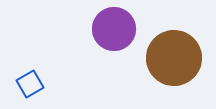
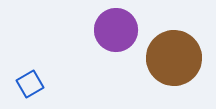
purple circle: moved 2 px right, 1 px down
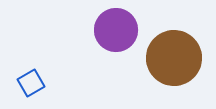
blue square: moved 1 px right, 1 px up
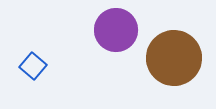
blue square: moved 2 px right, 17 px up; rotated 20 degrees counterclockwise
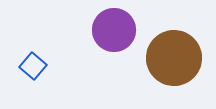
purple circle: moved 2 px left
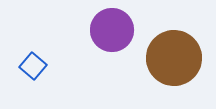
purple circle: moved 2 px left
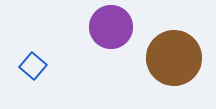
purple circle: moved 1 px left, 3 px up
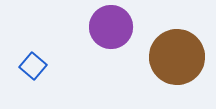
brown circle: moved 3 px right, 1 px up
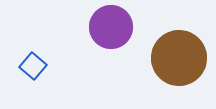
brown circle: moved 2 px right, 1 px down
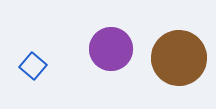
purple circle: moved 22 px down
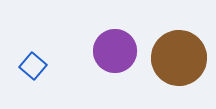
purple circle: moved 4 px right, 2 px down
